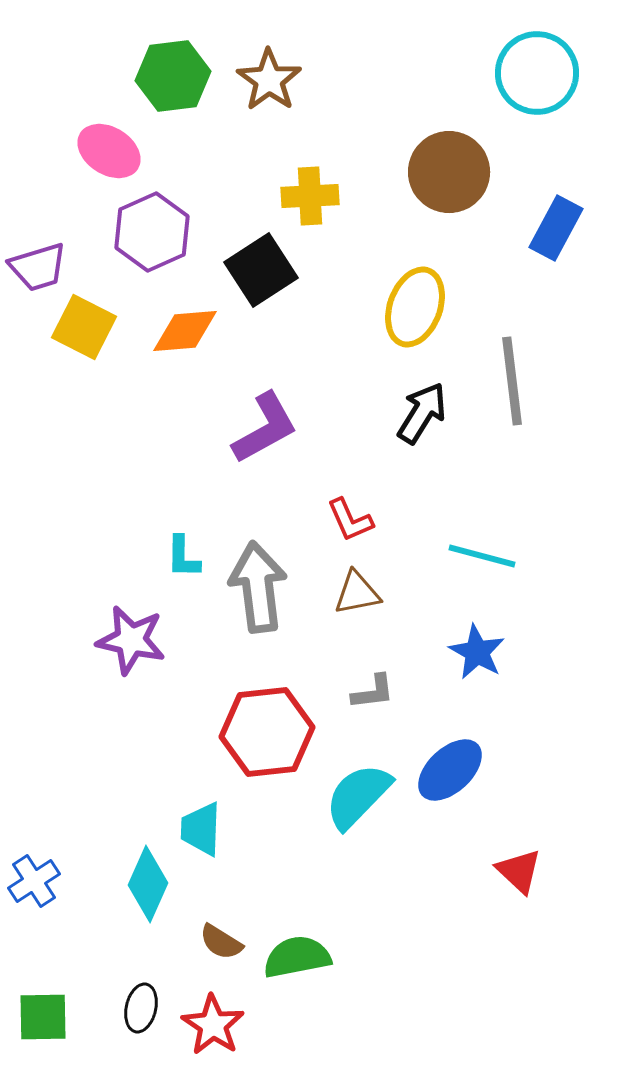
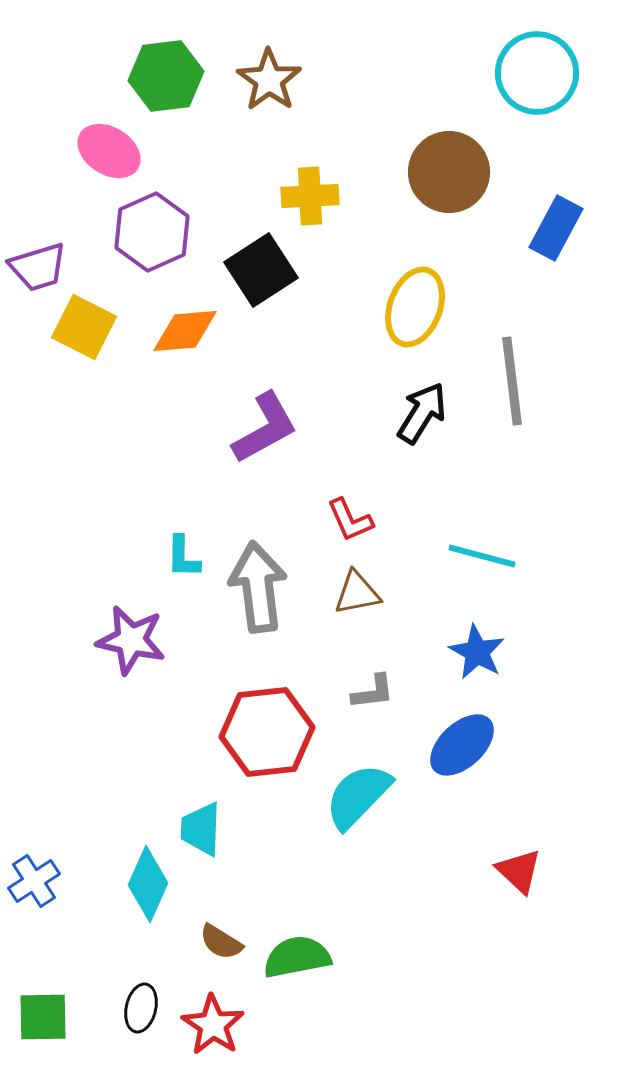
green hexagon: moved 7 px left
blue ellipse: moved 12 px right, 25 px up
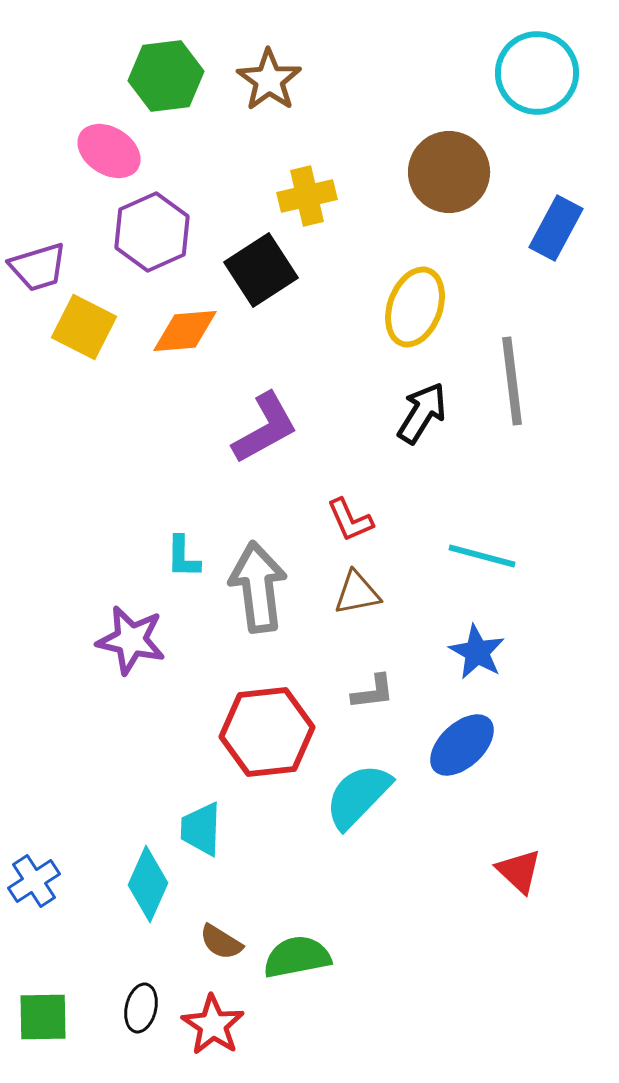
yellow cross: moved 3 px left; rotated 10 degrees counterclockwise
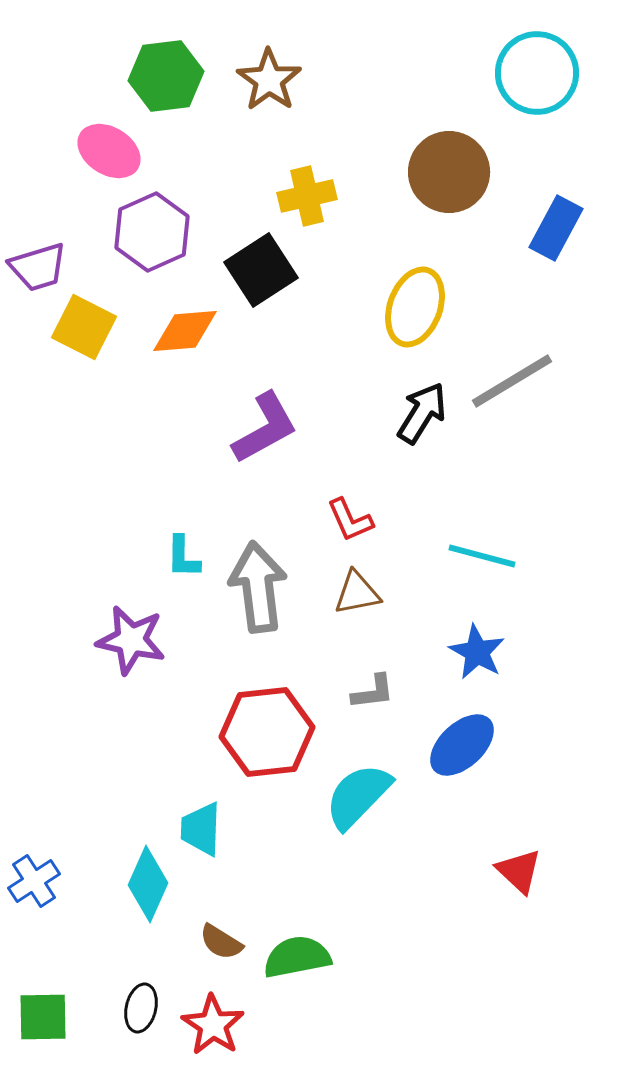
gray line: rotated 66 degrees clockwise
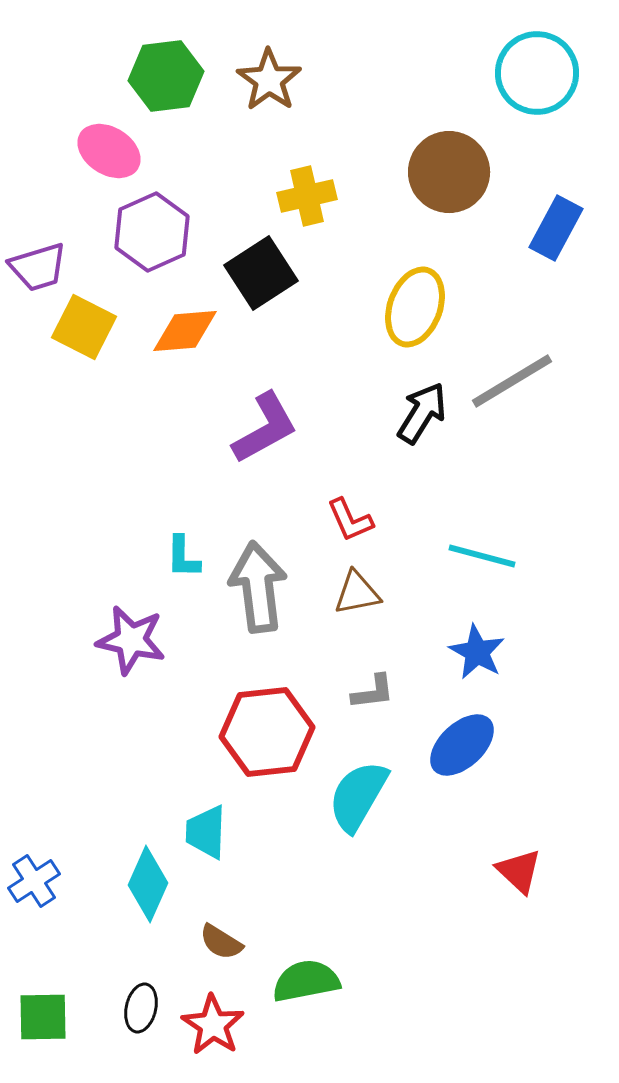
black square: moved 3 px down
cyan semicircle: rotated 14 degrees counterclockwise
cyan trapezoid: moved 5 px right, 3 px down
green semicircle: moved 9 px right, 24 px down
